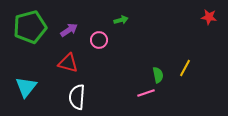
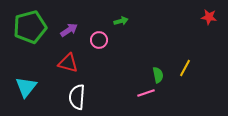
green arrow: moved 1 px down
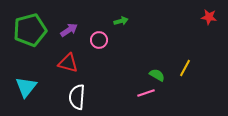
green pentagon: moved 3 px down
green semicircle: moved 1 px left; rotated 49 degrees counterclockwise
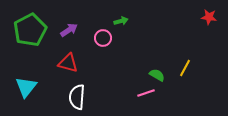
green pentagon: rotated 12 degrees counterclockwise
pink circle: moved 4 px right, 2 px up
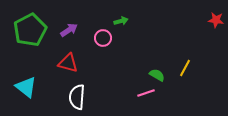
red star: moved 7 px right, 3 px down
cyan triangle: rotated 30 degrees counterclockwise
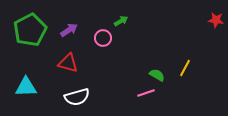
green arrow: rotated 16 degrees counterclockwise
cyan triangle: rotated 40 degrees counterclockwise
white semicircle: rotated 110 degrees counterclockwise
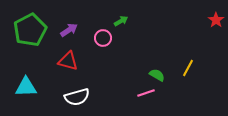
red star: rotated 28 degrees clockwise
red triangle: moved 2 px up
yellow line: moved 3 px right
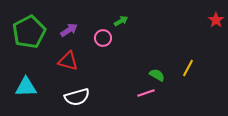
green pentagon: moved 1 px left, 2 px down
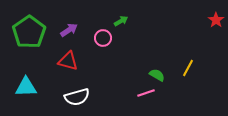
green pentagon: rotated 8 degrees counterclockwise
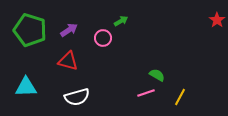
red star: moved 1 px right
green pentagon: moved 1 px right, 2 px up; rotated 20 degrees counterclockwise
yellow line: moved 8 px left, 29 px down
